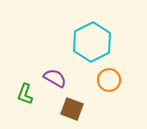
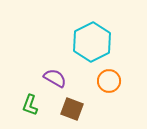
orange circle: moved 1 px down
green L-shape: moved 5 px right, 11 px down
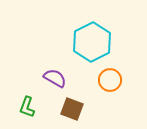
orange circle: moved 1 px right, 1 px up
green L-shape: moved 3 px left, 2 px down
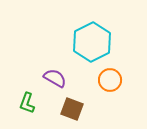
green L-shape: moved 4 px up
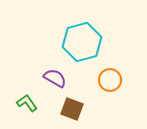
cyan hexagon: moved 10 px left; rotated 12 degrees clockwise
green L-shape: rotated 125 degrees clockwise
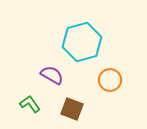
purple semicircle: moved 3 px left, 3 px up
green L-shape: moved 3 px right, 1 px down
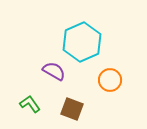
cyan hexagon: rotated 9 degrees counterclockwise
purple semicircle: moved 2 px right, 4 px up
